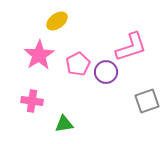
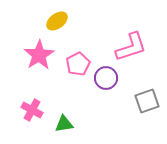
purple circle: moved 6 px down
pink cross: moved 9 px down; rotated 20 degrees clockwise
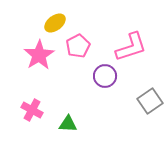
yellow ellipse: moved 2 px left, 2 px down
pink pentagon: moved 18 px up
purple circle: moved 1 px left, 2 px up
gray square: moved 3 px right; rotated 15 degrees counterclockwise
green triangle: moved 4 px right; rotated 12 degrees clockwise
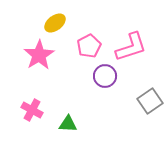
pink pentagon: moved 11 px right
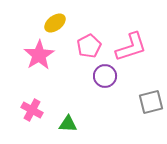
gray square: moved 1 px right, 1 px down; rotated 20 degrees clockwise
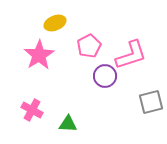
yellow ellipse: rotated 15 degrees clockwise
pink L-shape: moved 8 px down
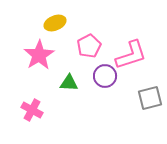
gray square: moved 1 px left, 4 px up
green triangle: moved 1 px right, 41 px up
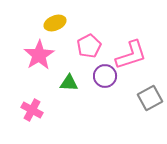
gray square: rotated 15 degrees counterclockwise
